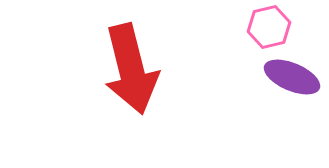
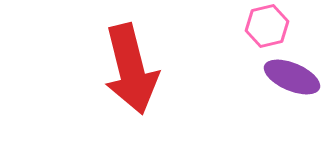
pink hexagon: moved 2 px left, 1 px up
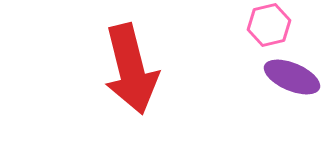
pink hexagon: moved 2 px right, 1 px up
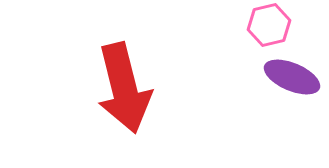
red arrow: moved 7 px left, 19 px down
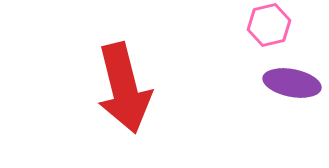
purple ellipse: moved 6 px down; rotated 12 degrees counterclockwise
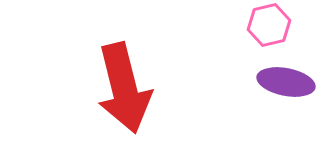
purple ellipse: moved 6 px left, 1 px up
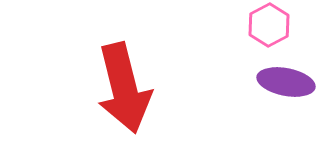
pink hexagon: rotated 15 degrees counterclockwise
